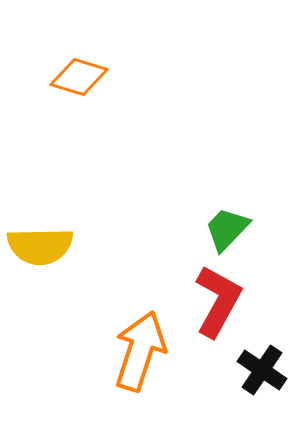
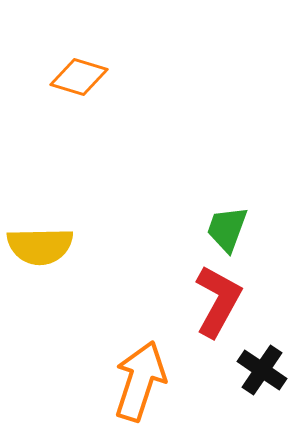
green trapezoid: rotated 24 degrees counterclockwise
orange arrow: moved 30 px down
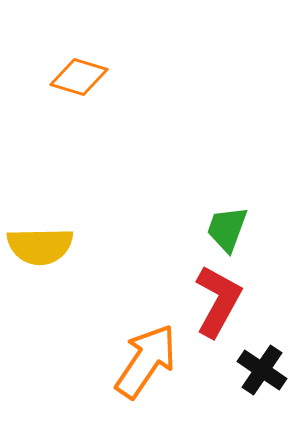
orange arrow: moved 6 px right, 20 px up; rotated 16 degrees clockwise
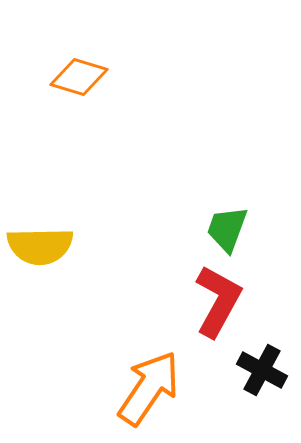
orange arrow: moved 3 px right, 27 px down
black cross: rotated 6 degrees counterclockwise
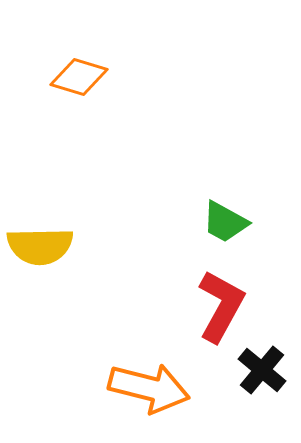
green trapezoid: moved 2 px left, 7 px up; rotated 81 degrees counterclockwise
red L-shape: moved 3 px right, 5 px down
black cross: rotated 12 degrees clockwise
orange arrow: rotated 70 degrees clockwise
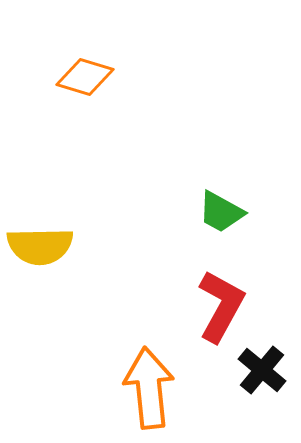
orange diamond: moved 6 px right
green trapezoid: moved 4 px left, 10 px up
orange arrow: rotated 110 degrees counterclockwise
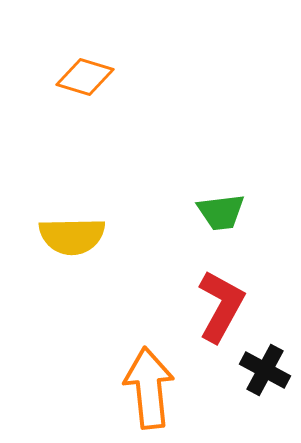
green trapezoid: rotated 36 degrees counterclockwise
yellow semicircle: moved 32 px right, 10 px up
black cross: moved 3 px right; rotated 12 degrees counterclockwise
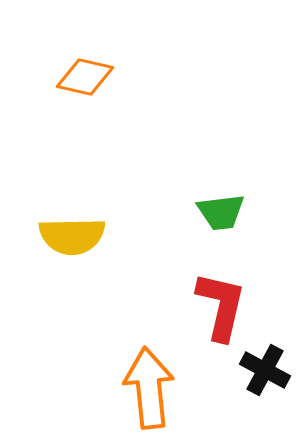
orange diamond: rotated 4 degrees counterclockwise
red L-shape: rotated 16 degrees counterclockwise
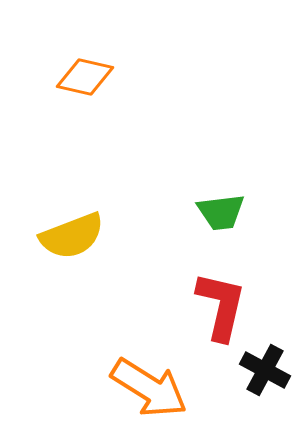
yellow semicircle: rotated 20 degrees counterclockwise
orange arrow: rotated 128 degrees clockwise
